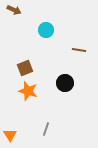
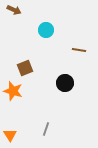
orange star: moved 15 px left
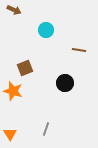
orange triangle: moved 1 px up
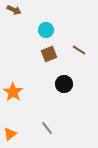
brown line: rotated 24 degrees clockwise
brown square: moved 24 px right, 14 px up
black circle: moved 1 px left, 1 px down
orange star: moved 1 px down; rotated 18 degrees clockwise
gray line: moved 1 px right, 1 px up; rotated 56 degrees counterclockwise
orange triangle: rotated 24 degrees clockwise
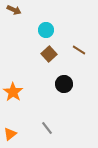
brown square: rotated 21 degrees counterclockwise
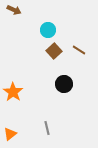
cyan circle: moved 2 px right
brown square: moved 5 px right, 3 px up
gray line: rotated 24 degrees clockwise
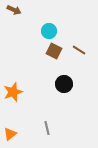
cyan circle: moved 1 px right, 1 px down
brown square: rotated 21 degrees counterclockwise
orange star: rotated 18 degrees clockwise
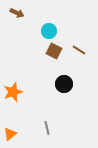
brown arrow: moved 3 px right, 3 px down
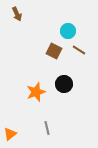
brown arrow: moved 1 px down; rotated 40 degrees clockwise
cyan circle: moved 19 px right
orange star: moved 23 px right
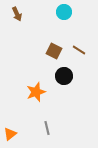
cyan circle: moved 4 px left, 19 px up
black circle: moved 8 px up
